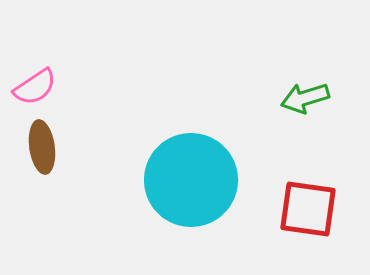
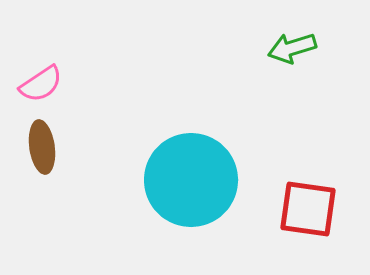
pink semicircle: moved 6 px right, 3 px up
green arrow: moved 13 px left, 50 px up
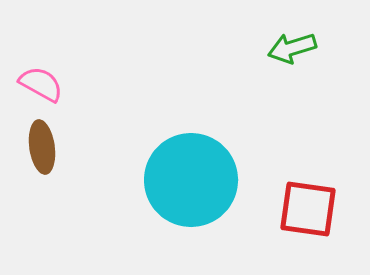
pink semicircle: rotated 117 degrees counterclockwise
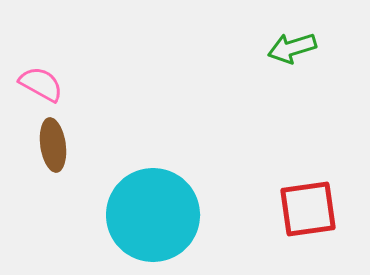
brown ellipse: moved 11 px right, 2 px up
cyan circle: moved 38 px left, 35 px down
red square: rotated 16 degrees counterclockwise
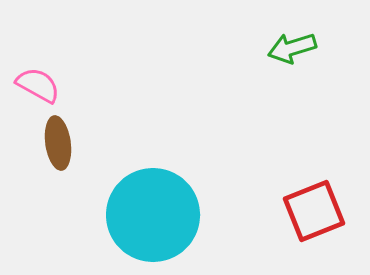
pink semicircle: moved 3 px left, 1 px down
brown ellipse: moved 5 px right, 2 px up
red square: moved 6 px right, 2 px down; rotated 14 degrees counterclockwise
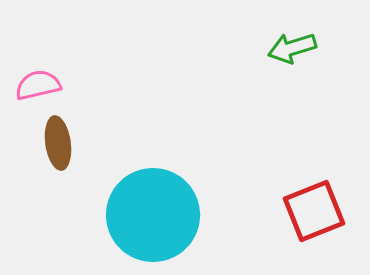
pink semicircle: rotated 42 degrees counterclockwise
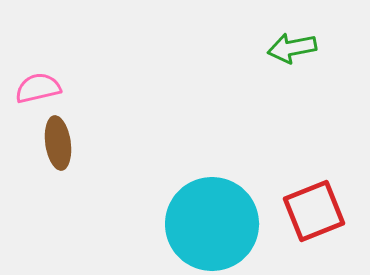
green arrow: rotated 6 degrees clockwise
pink semicircle: moved 3 px down
cyan circle: moved 59 px right, 9 px down
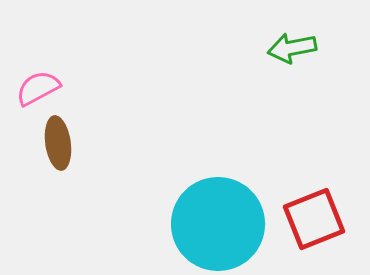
pink semicircle: rotated 15 degrees counterclockwise
red square: moved 8 px down
cyan circle: moved 6 px right
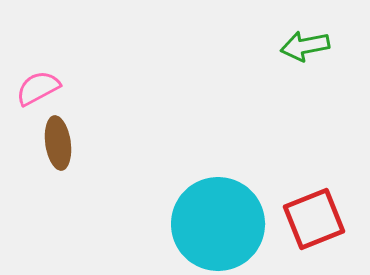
green arrow: moved 13 px right, 2 px up
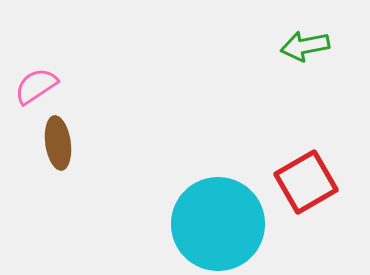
pink semicircle: moved 2 px left, 2 px up; rotated 6 degrees counterclockwise
red square: moved 8 px left, 37 px up; rotated 8 degrees counterclockwise
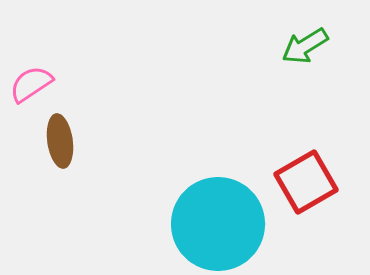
green arrow: rotated 21 degrees counterclockwise
pink semicircle: moved 5 px left, 2 px up
brown ellipse: moved 2 px right, 2 px up
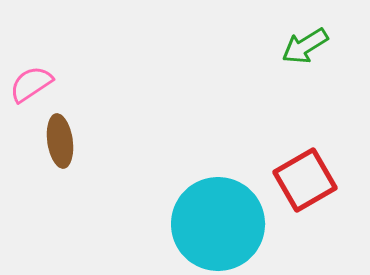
red square: moved 1 px left, 2 px up
